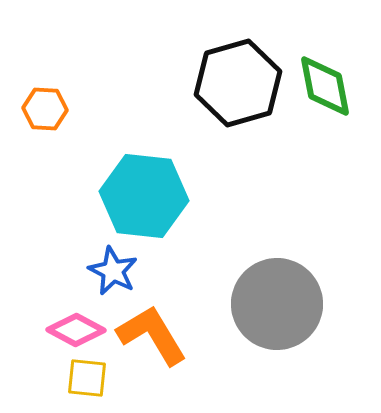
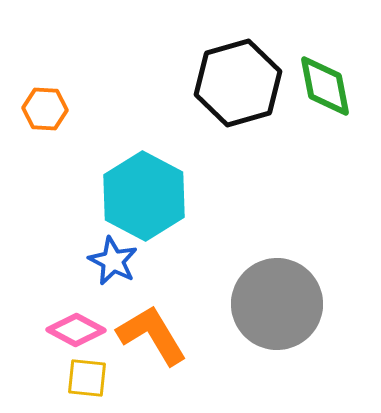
cyan hexagon: rotated 22 degrees clockwise
blue star: moved 10 px up
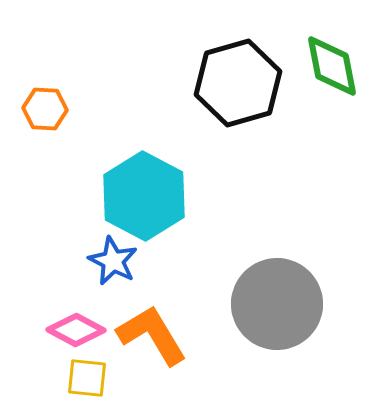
green diamond: moved 7 px right, 20 px up
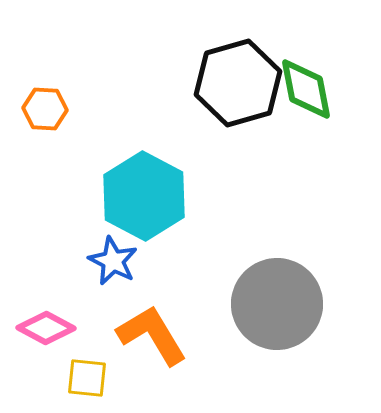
green diamond: moved 26 px left, 23 px down
pink diamond: moved 30 px left, 2 px up
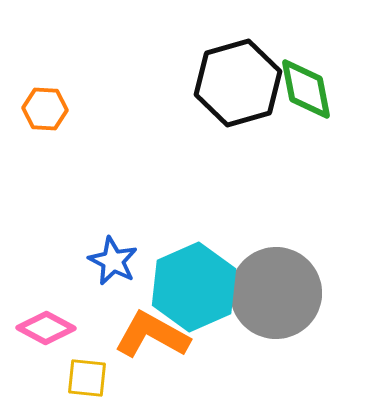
cyan hexagon: moved 50 px right, 91 px down; rotated 8 degrees clockwise
gray circle: moved 1 px left, 11 px up
orange L-shape: rotated 30 degrees counterclockwise
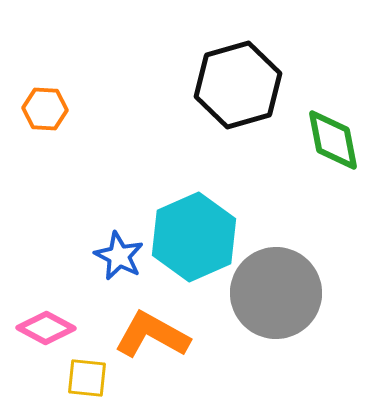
black hexagon: moved 2 px down
green diamond: moved 27 px right, 51 px down
blue star: moved 6 px right, 5 px up
cyan hexagon: moved 50 px up
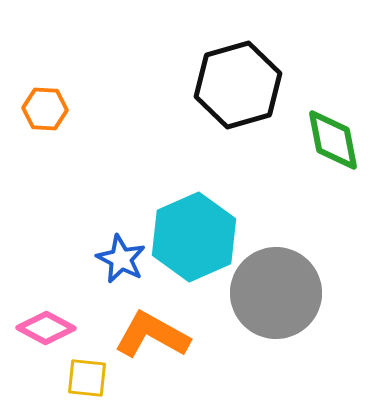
blue star: moved 2 px right, 3 px down
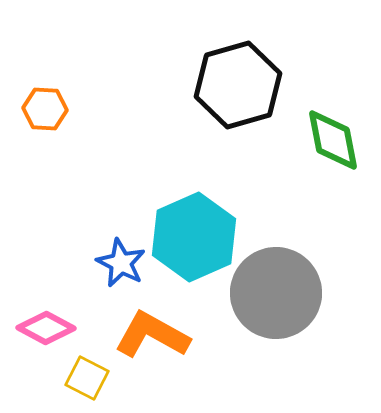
blue star: moved 4 px down
yellow square: rotated 21 degrees clockwise
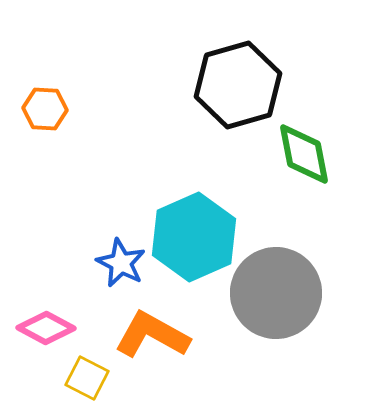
green diamond: moved 29 px left, 14 px down
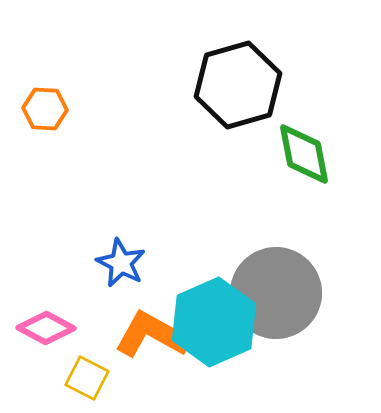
cyan hexagon: moved 20 px right, 85 px down
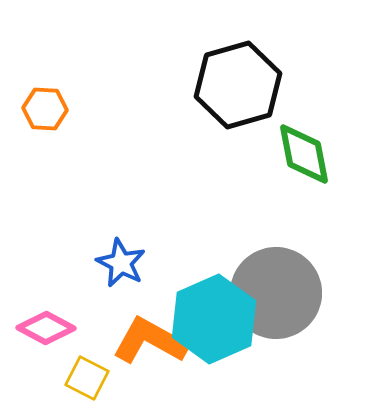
cyan hexagon: moved 3 px up
orange L-shape: moved 2 px left, 6 px down
